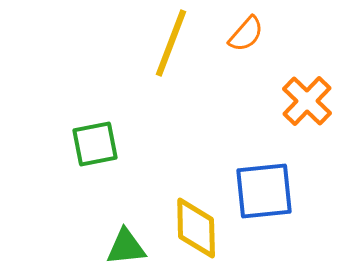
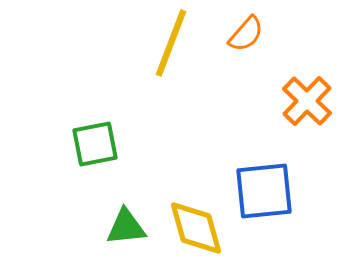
yellow diamond: rotated 14 degrees counterclockwise
green triangle: moved 20 px up
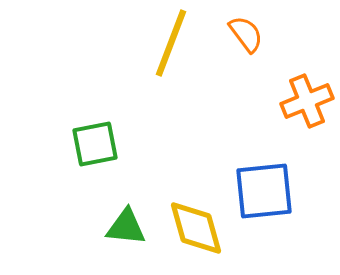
orange semicircle: rotated 78 degrees counterclockwise
orange cross: rotated 24 degrees clockwise
green triangle: rotated 12 degrees clockwise
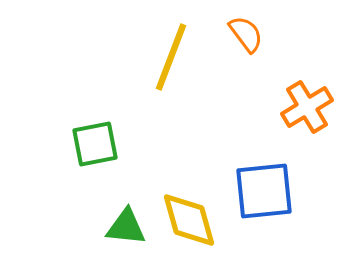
yellow line: moved 14 px down
orange cross: moved 6 px down; rotated 9 degrees counterclockwise
yellow diamond: moved 7 px left, 8 px up
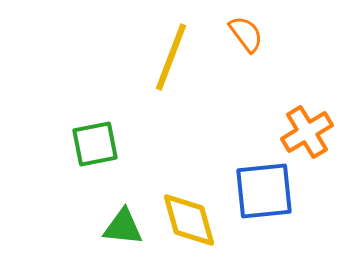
orange cross: moved 25 px down
green triangle: moved 3 px left
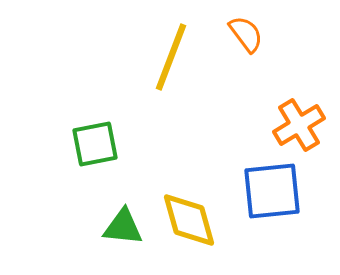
orange cross: moved 8 px left, 7 px up
blue square: moved 8 px right
